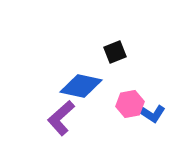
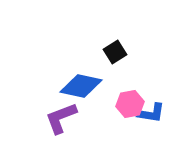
black square: rotated 10 degrees counterclockwise
blue L-shape: rotated 24 degrees counterclockwise
purple L-shape: rotated 21 degrees clockwise
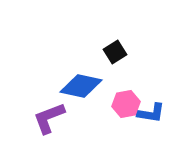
pink hexagon: moved 4 px left
purple L-shape: moved 12 px left
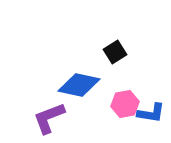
blue diamond: moved 2 px left, 1 px up
pink hexagon: moved 1 px left
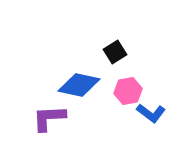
pink hexagon: moved 3 px right, 13 px up
blue L-shape: rotated 28 degrees clockwise
purple L-shape: rotated 18 degrees clockwise
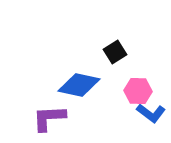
pink hexagon: moved 10 px right; rotated 12 degrees clockwise
